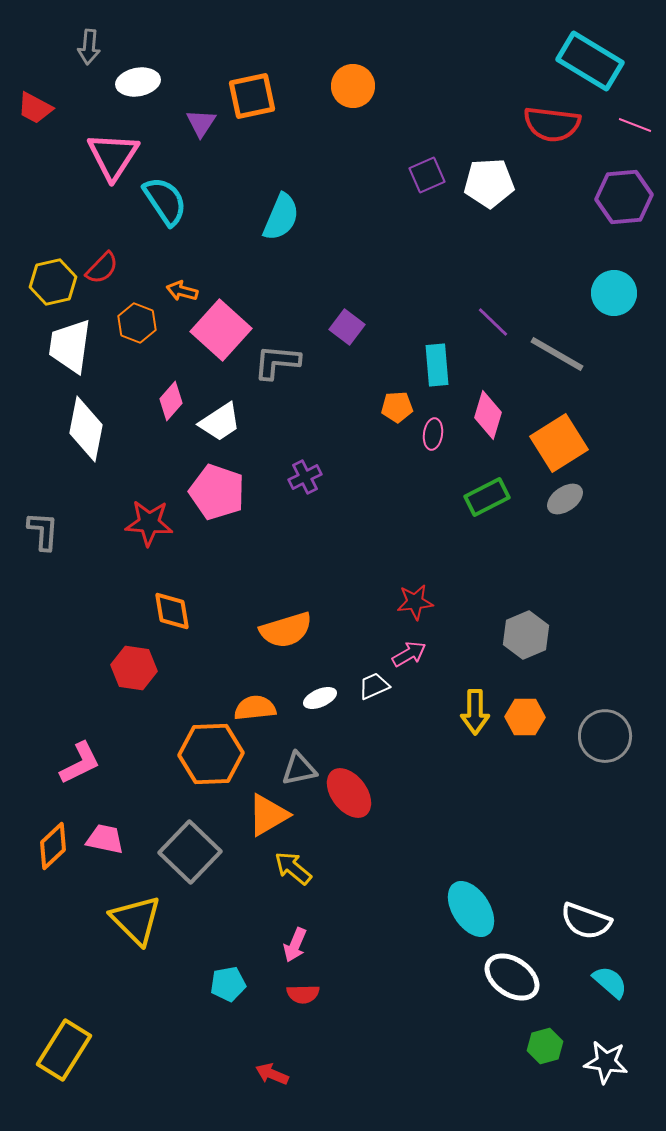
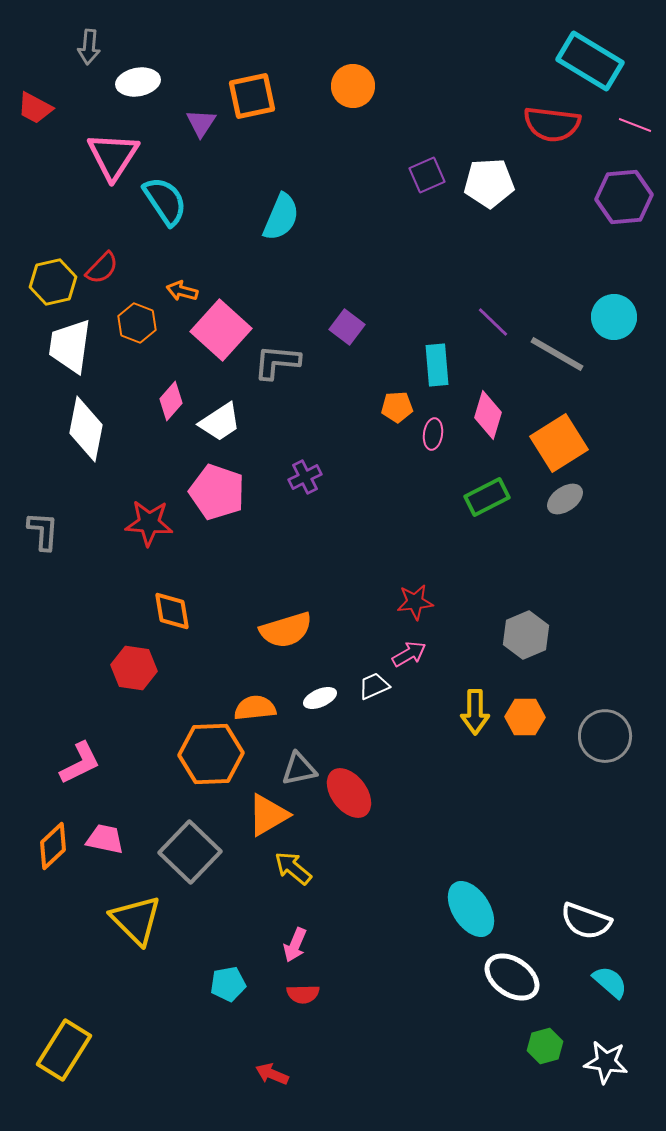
cyan circle at (614, 293): moved 24 px down
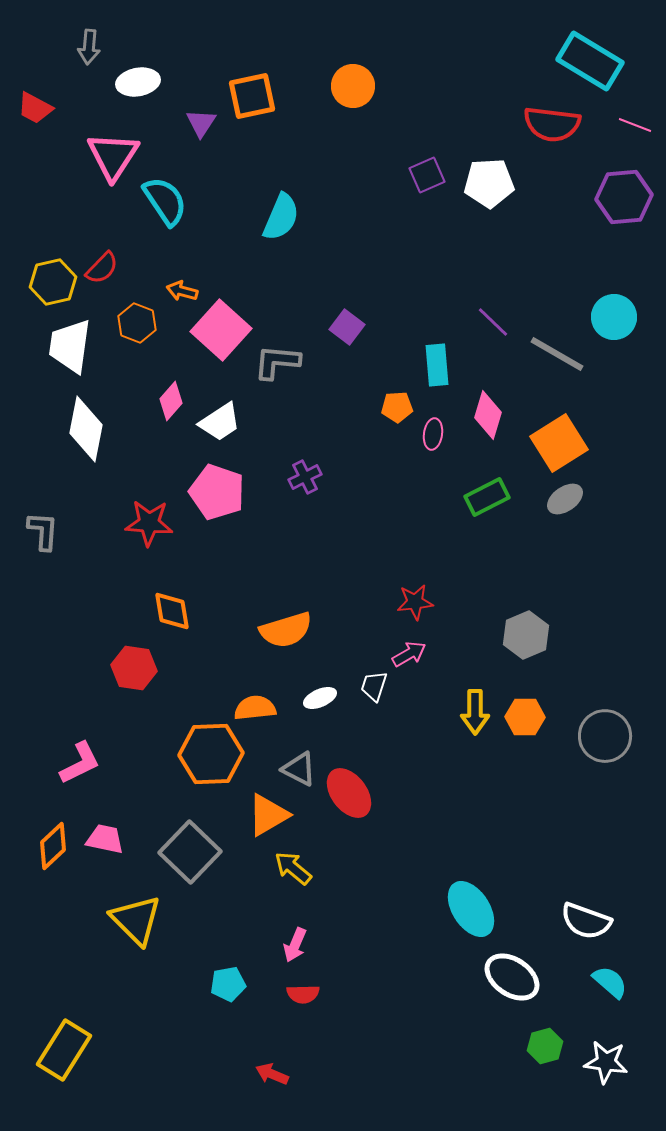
white trapezoid at (374, 686): rotated 48 degrees counterclockwise
gray triangle at (299, 769): rotated 39 degrees clockwise
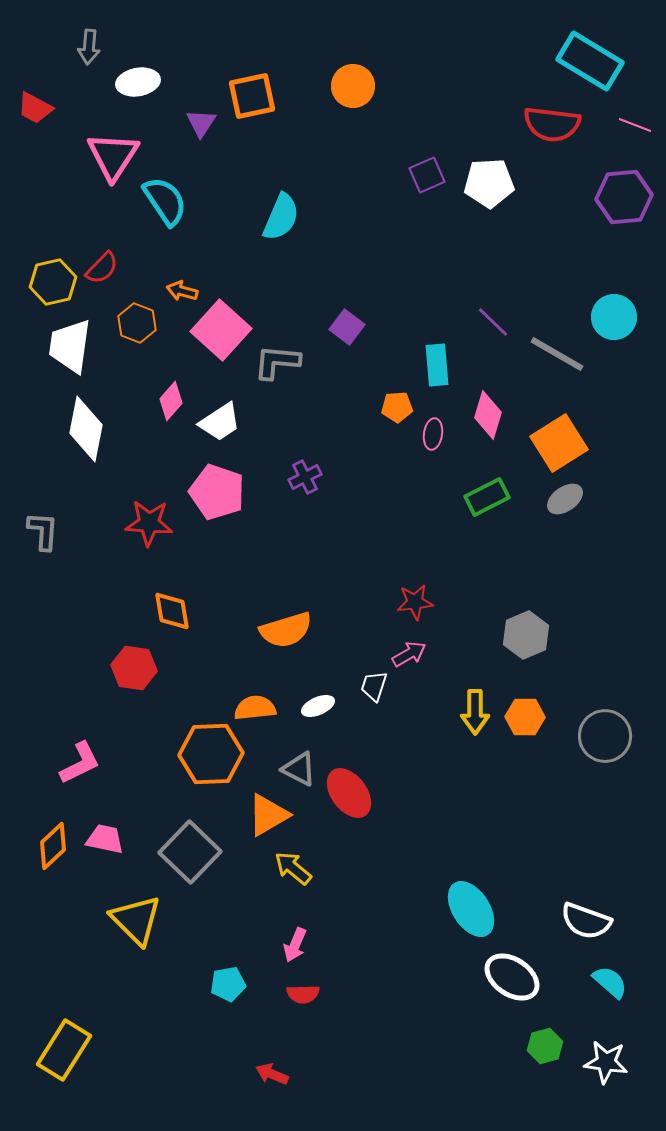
white ellipse at (320, 698): moved 2 px left, 8 px down
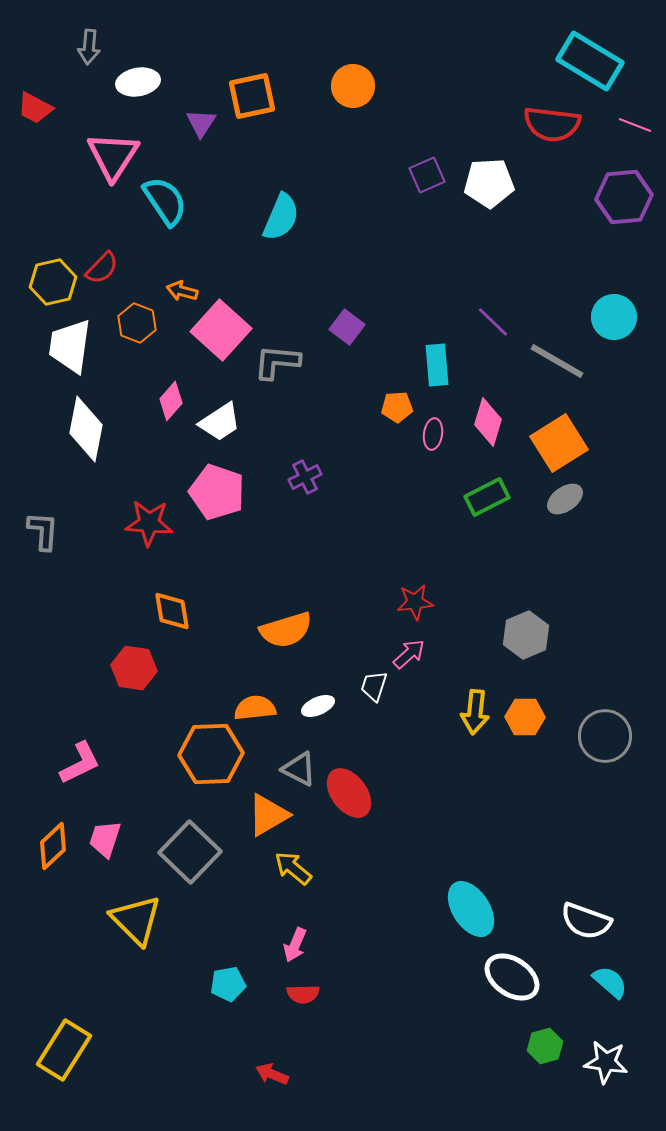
gray line at (557, 354): moved 7 px down
pink diamond at (488, 415): moved 7 px down
pink arrow at (409, 654): rotated 12 degrees counterclockwise
yellow arrow at (475, 712): rotated 6 degrees clockwise
pink trapezoid at (105, 839): rotated 84 degrees counterclockwise
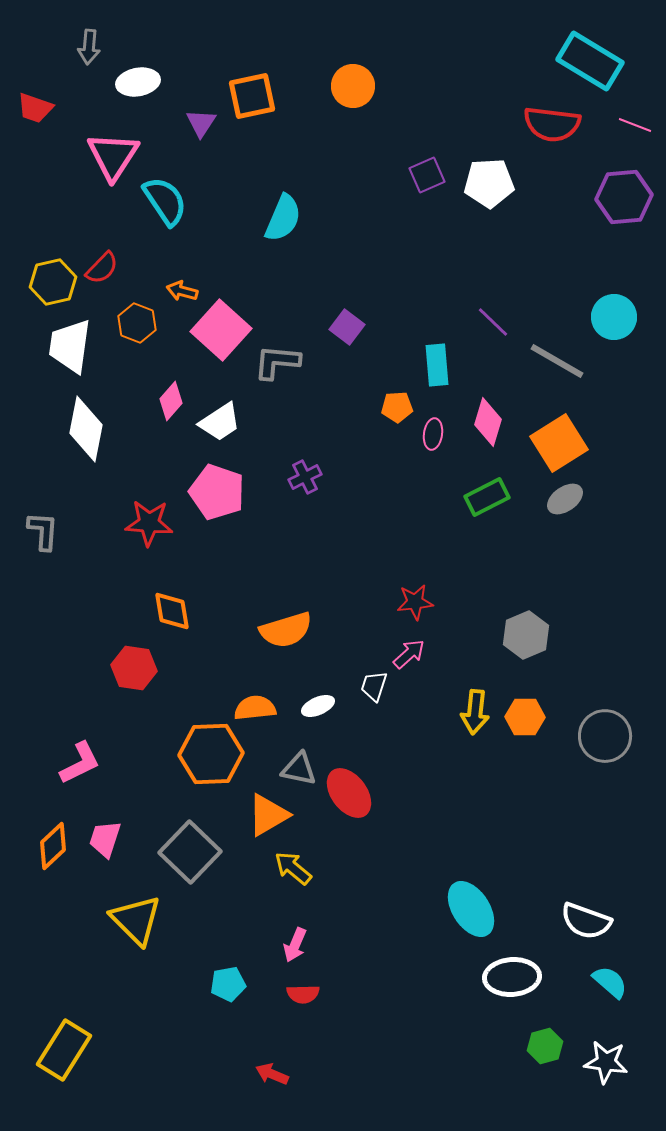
red trapezoid at (35, 108): rotated 9 degrees counterclockwise
cyan semicircle at (281, 217): moved 2 px right, 1 px down
gray triangle at (299, 769): rotated 15 degrees counterclockwise
white ellipse at (512, 977): rotated 38 degrees counterclockwise
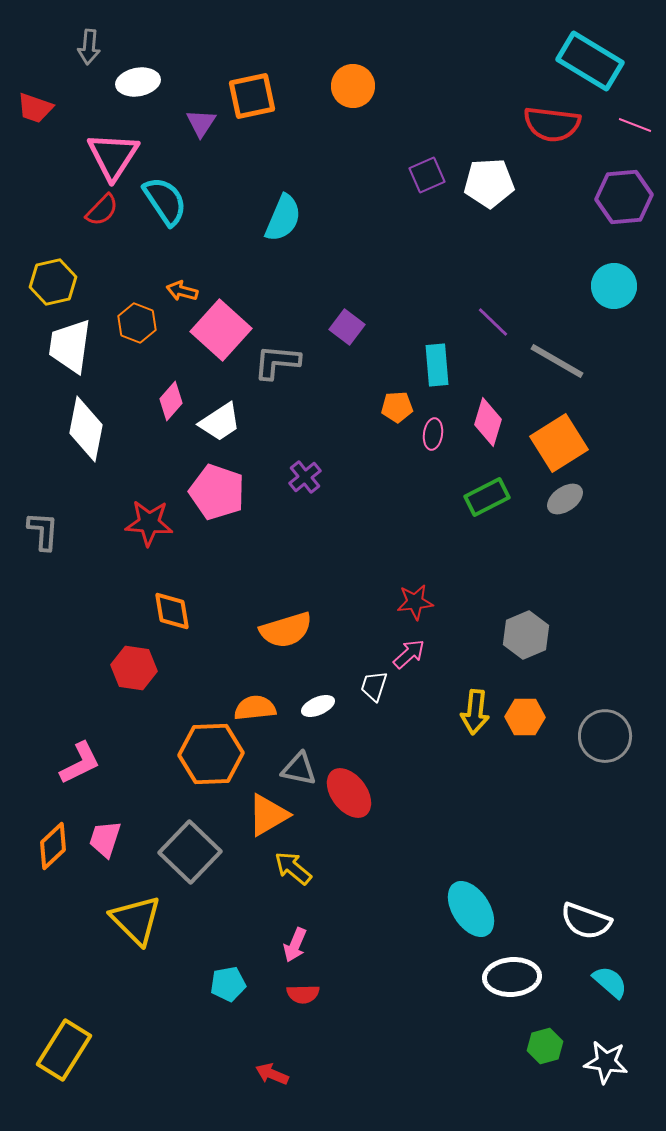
red semicircle at (102, 268): moved 58 px up
cyan circle at (614, 317): moved 31 px up
purple cross at (305, 477): rotated 12 degrees counterclockwise
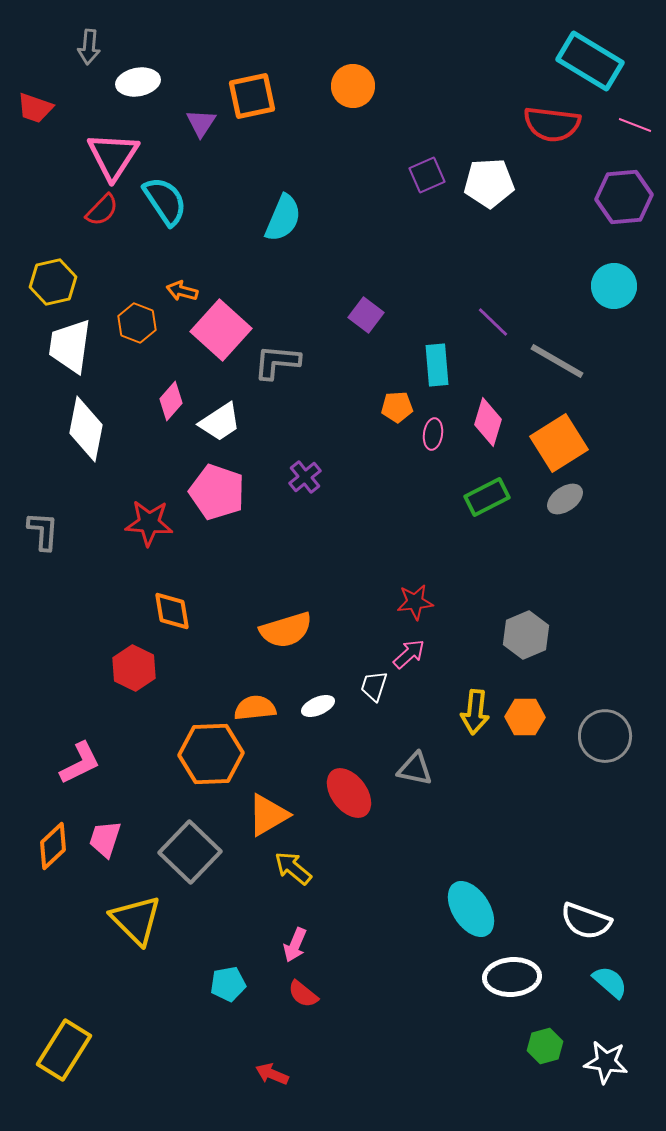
purple square at (347, 327): moved 19 px right, 12 px up
red hexagon at (134, 668): rotated 18 degrees clockwise
gray triangle at (299, 769): moved 116 px right
red semicircle at (303, 994): rotated 40 degrees clockwise
